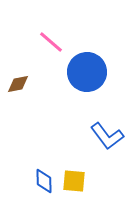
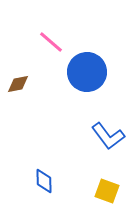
blue L-shape: moved 1 px right
yellow square: moved 33 px right, 10 px down; rotated 15 degrees clockwise
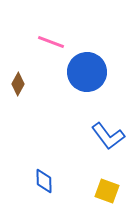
pink line: rotated 20 degrees counterclockwise
brown diamond: rotated 50 degrees counterclockwise
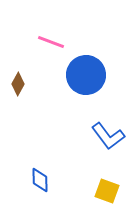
blue circle: moved 1 px left, 3 px down
blue diamond: moved 4 px left, 1 px up
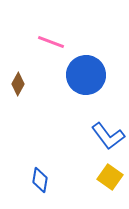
blue diamond: rotated 10 degrees clockwise
yellow square: moved 3 px right, 14 px up; rotated 15 degrees clockwise
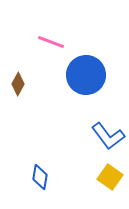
blue diamond: moved 3 px up
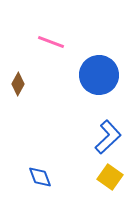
blue circle: moved 13 px right
blue L-shape: moved 1 px down; rotated 96 degrees counterclockwise
blue diamond: rotated 30 degrees counterclockwise
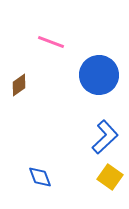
brown diamond: moved 1 px right, 1 px down; rotated 25 degrees clockwise
blue L-shape: moved 3 px left
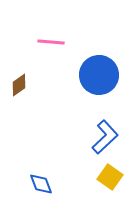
pink line: rotated 16 degrees counterclockwise
blue diamond: moved 1 px right, 7 px down
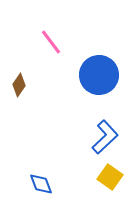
pink line: rotated 48 degrees clockwise
brown diamond: rotated 20 degrees counterclockwise
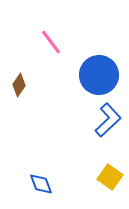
blue L-shape: moved 3 px right, 17 px up
